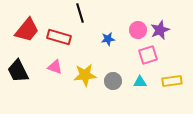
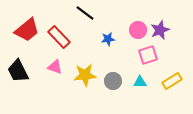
black line: moved 5 px right; rotated 36 degrees counterclockwise
red trapezoid: rotated 12 degrees clockwise
red rectangle: rotated 30 degrees clockwise
yellow rectangle: rotated 24 degrees counterclockwise
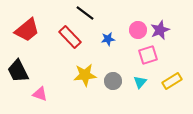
red rectangle: moved 11 px right
pink triangle: moved 15 px left, 27 px down
cyan triangle: rotated 48 degrees counterclockwise
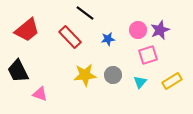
gray circle: moved 6 px up
